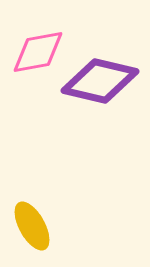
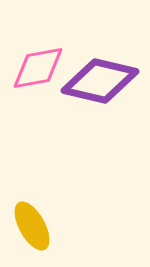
pink diamond: moved 16 px down
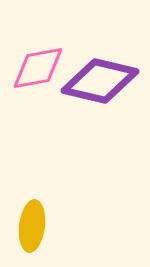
yellow ellipse: rotated 36 degrees clockwise
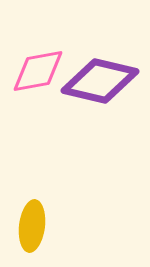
pink diamond: moved 3 px down
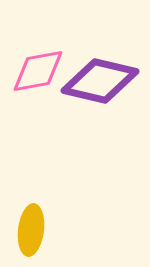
yellow ellipse: moved 1 px left, 4 px down
